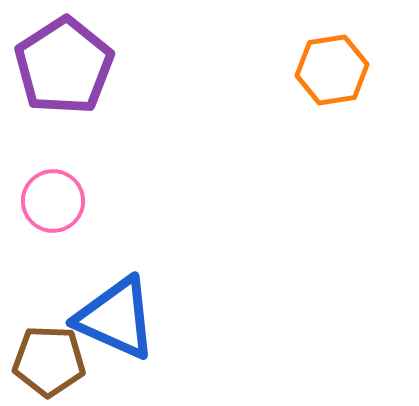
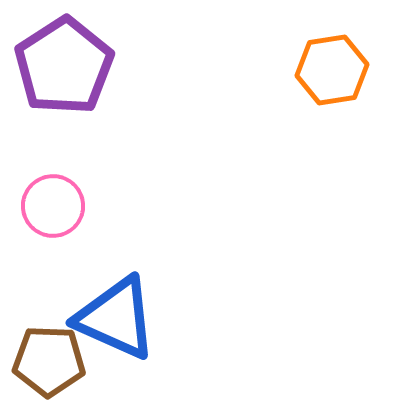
pink circle: moved 5 px down
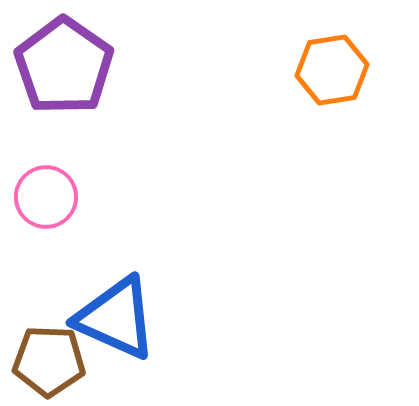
purple pentagon: rotated 4 degrees counterclockwise
pink circle: moved 7 px left, 9 px up
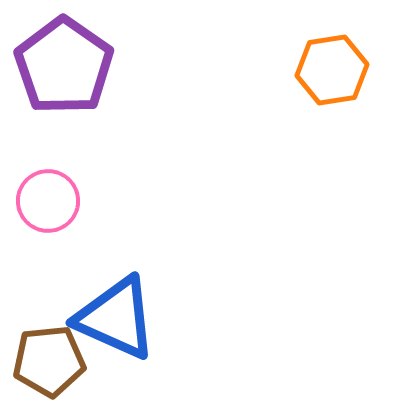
pink circle: moved 2 px right, 4 px down
brown pentagon: rotated 8 degrees counterclockwise
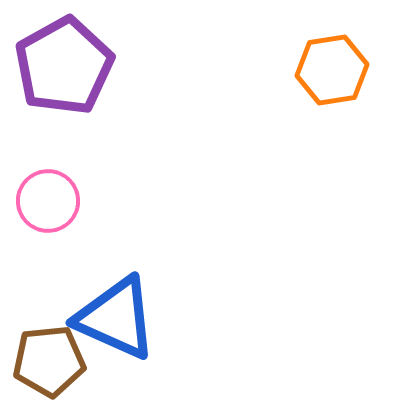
purple pentagon: rotated 8 degrees clockwise
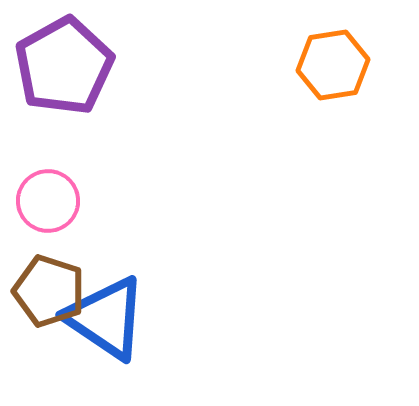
orange hexagon: moved 1 px right, 5 px up
blue triangle: moved 10 px left; rotated 10 degrees clockwise
brown pentagon: moved 70 px up; rotated 24 degrees clockwise
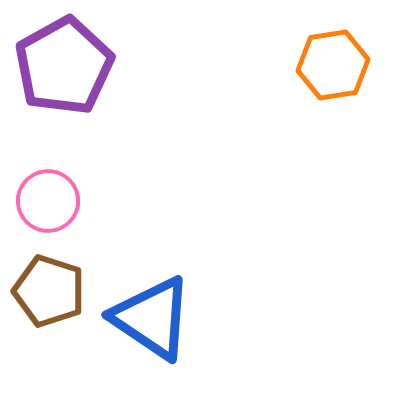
blue triangle: moved 46 px right
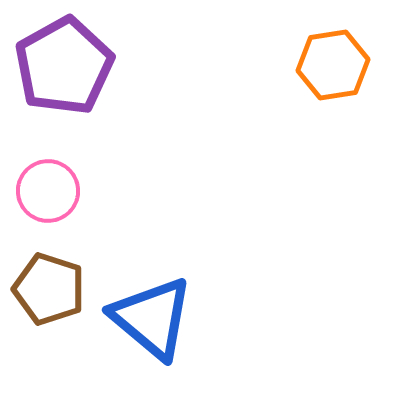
pink circle: moved 10 px up
brown pentagon: moved 2 px up
blue triangle: rotated 6 degrees clockwise
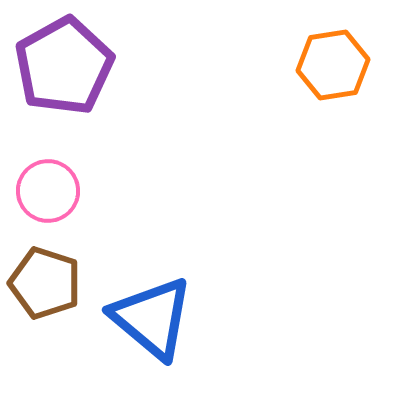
brown pentagon: moved 4 px left, 6 px up
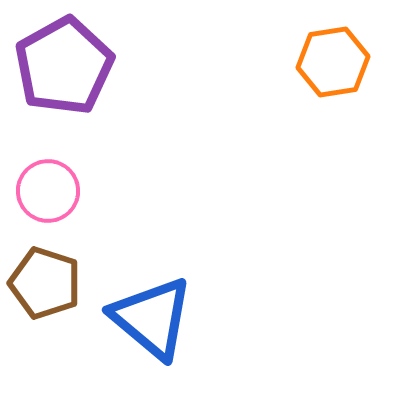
orange hexagon: moved 3 px up
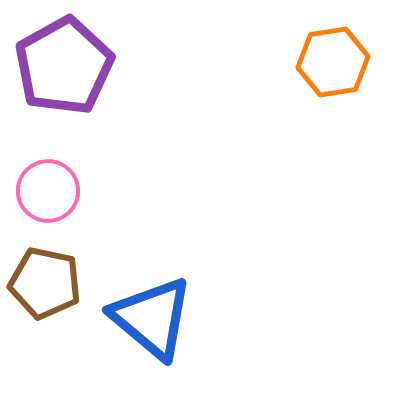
brown pentagon: rotated 6 degrees counterclockwise
